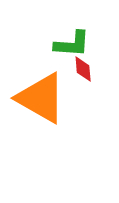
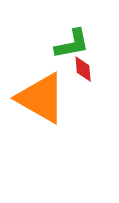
green L-shape: rotated 15 degrees counterclockwise
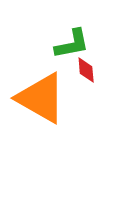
red diamond: moved 3 px right, 1 px down
